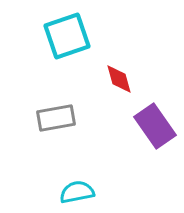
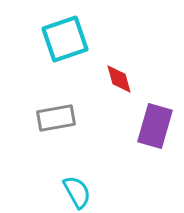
cyan square: moved 2 px left, 3 px down
purple rectangle: rotated 51 degrees clockwise
cyan semicircle: rotated 72 degrees clockwise
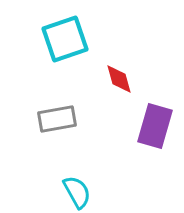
gray rectangle: moved 1 px right, 1 px down
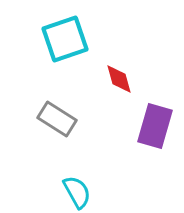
gray rectangle: rotated 42 degrees clockwise
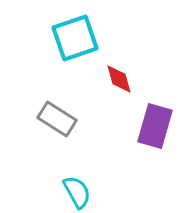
cyan square: moved 10 px right, 1 px up
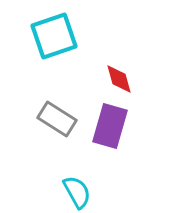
cyan square: moved 21 px left, 2 px up
purple rectangle: moved 45 px left
